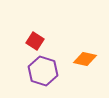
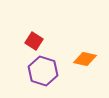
red square: moved 1 px left
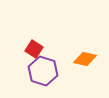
red square: moved 8 px down
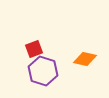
red square: rotated 36 degrees clockwise
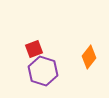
orange diamond: moved 4 px right, 2 px up; rotated 65 degrees counterclockwise
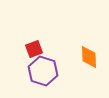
orange diamond: rotated 40 degrees counterclockwise
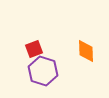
orange diamond: moved 3 px left, 6 px up
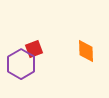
purple hexagon: moved 22 px left, 7 px up; rotated 12 degrees clockwise
